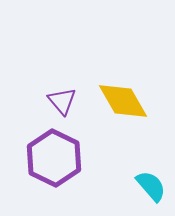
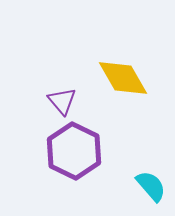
yellow diamond: moved 23 px up
purple hexagon: moved 20 px right, 7 px up
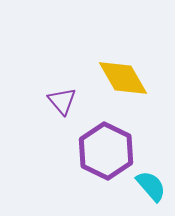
purple hexagon: moved 32 px right
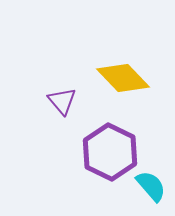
yellow diamond: rotated 14 degrees counterclockwise
purple hexagon: moved 4 px right, 1 px down
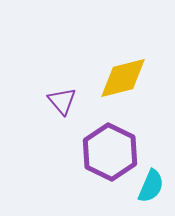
yellow diamond: rotated 60 degrees counterclockwise
cyan semicircle: rotated 64 degrees clockwise
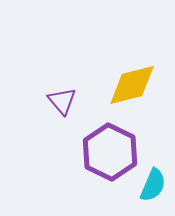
yellow diamond: moved 9 px right, 7 px down
cyan semicircle: moved 2 px right, 1 px up
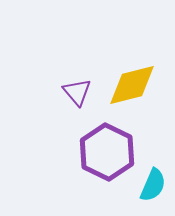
purple triangle: moved 15 px right, 9 px up
purple hexagon: moved 3 px left
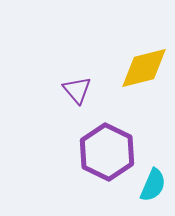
yellow diamond: moved 12 px right, 17 px up
purple triangle: moved 2 px up
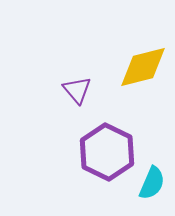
yellow diamond: moved 1 px left, 1 px up
cyan semicircle: moved 1 px left, 2 px up
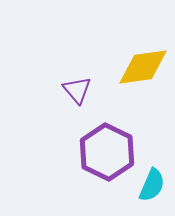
yellow diamond: rotated 6 degrees clockwise
cyan semicircle: moved 2 px down
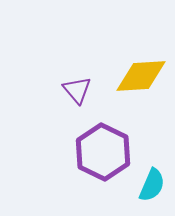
yellow diamond: moved 2 px left, 9 px down; rotated 4 degrees clockwise
purple hexagon: moved 4 px left
